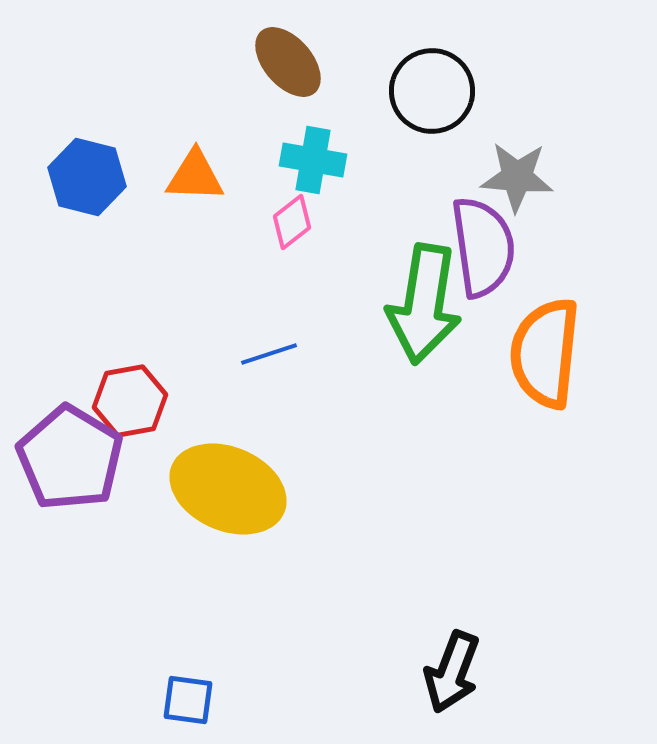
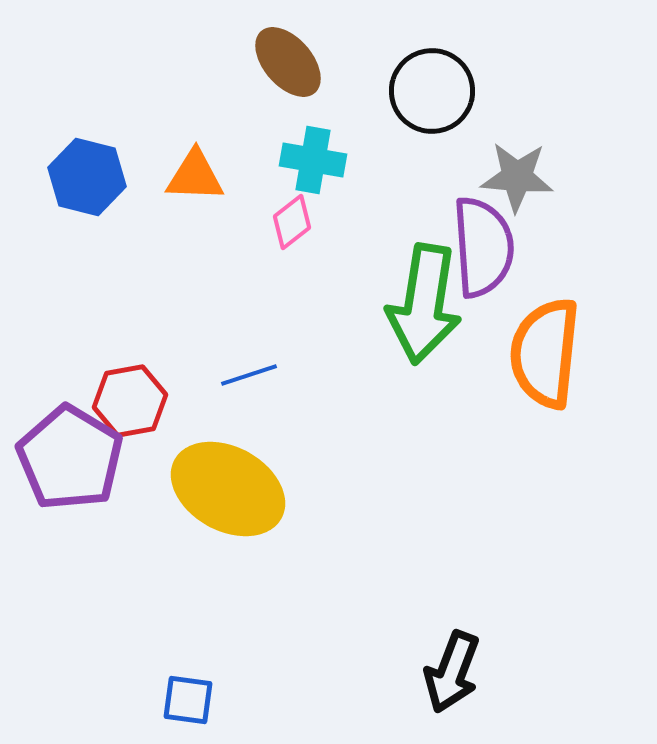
purple semicircle: rotated 4 degrees clockwise
blue line: moved 20 px left, 21 px down
yellow ellipse: rotated 6 degrees clockwise
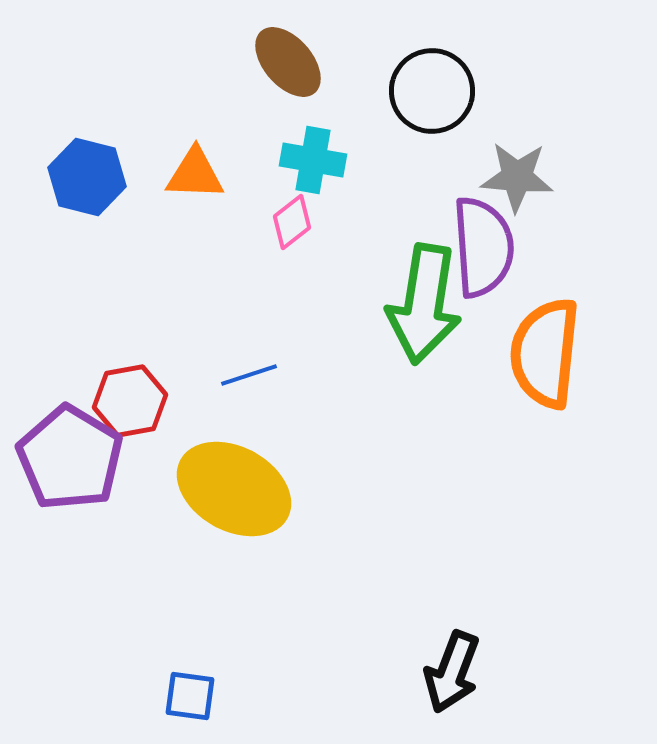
orange triangle: moved 2 px up
yellow ellipse: moved 6 px right
blue square: moved 2 px right, 4 px up
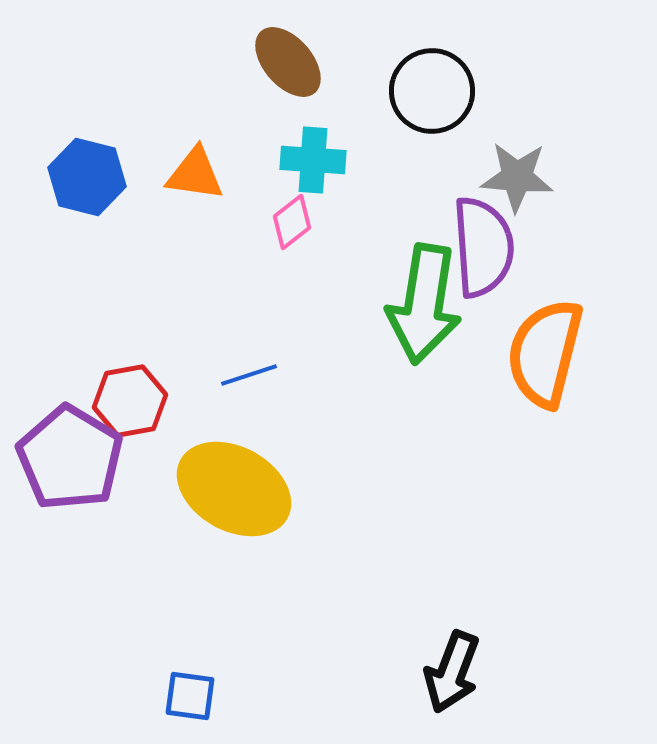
cyan cross: rotated 6 degrees counterclockwise
orange triangle: rotated 6 degrees clockwise
orange semicircle: rotated 8 degrees clockwise
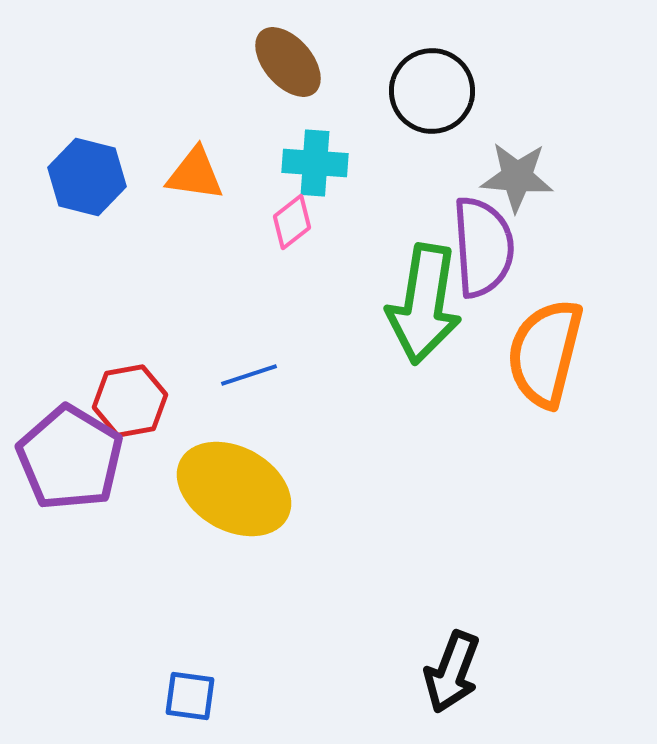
cyan cross: moved 2 px right, 3 px down
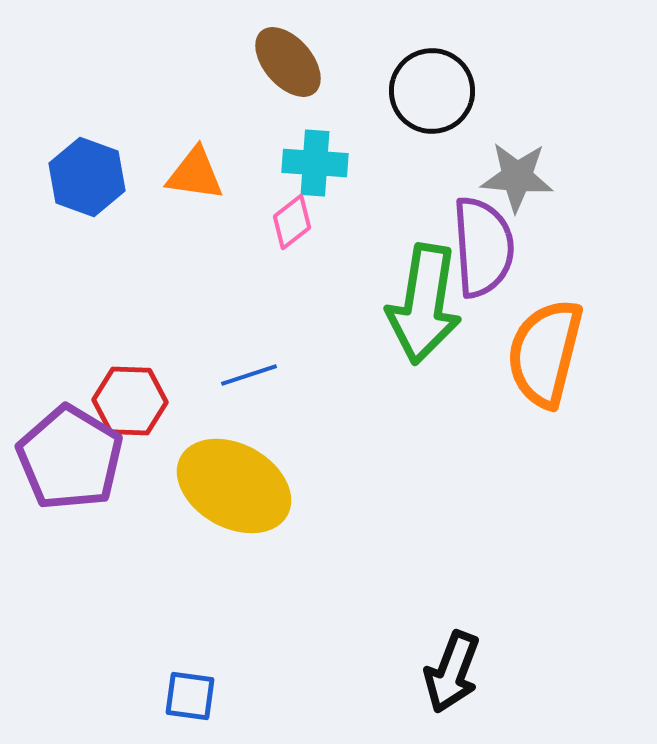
blue hexagon: rotated 6 degrees clockwise
red hexagon: rotated 12 degrees clockwise
yellow ellipse: moved 3 px up
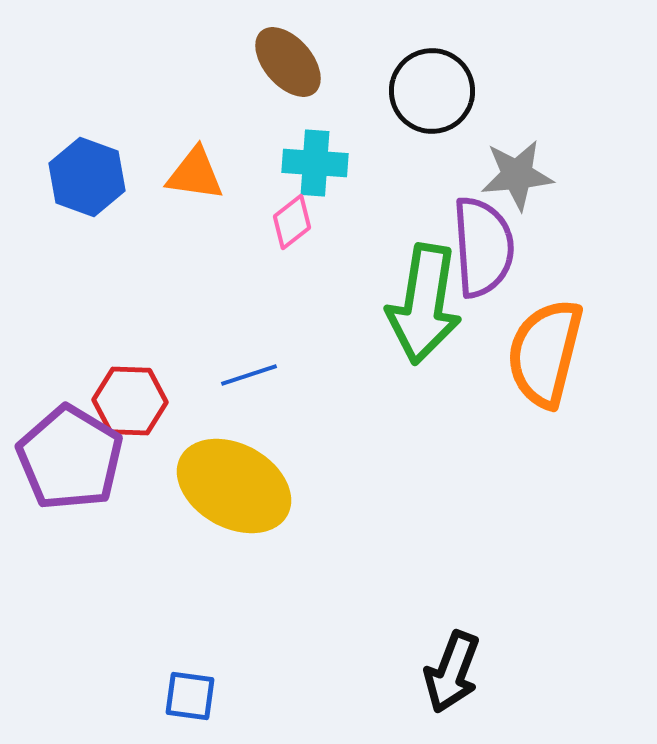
gray star: moved 2 px up; rotated 10 degrees counterclockwise
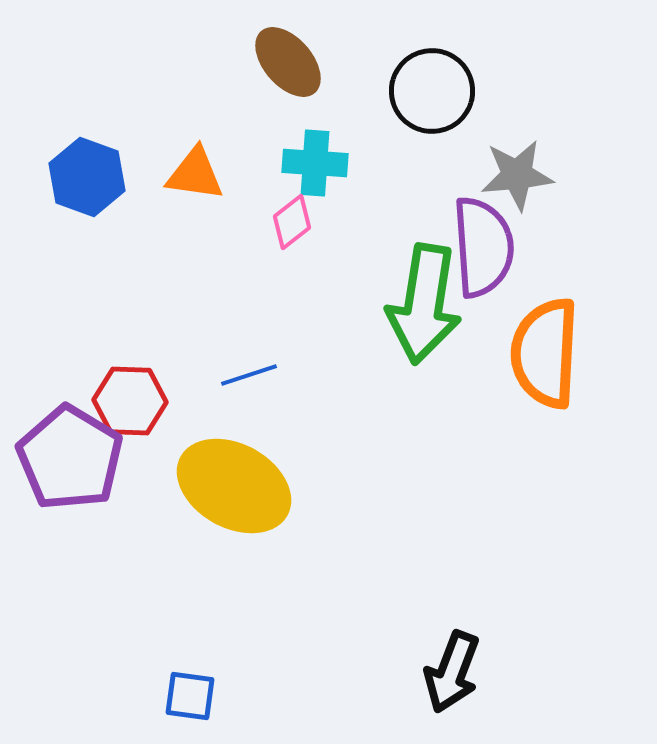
orange semicircle: rotated 11 degrees counterclockwise
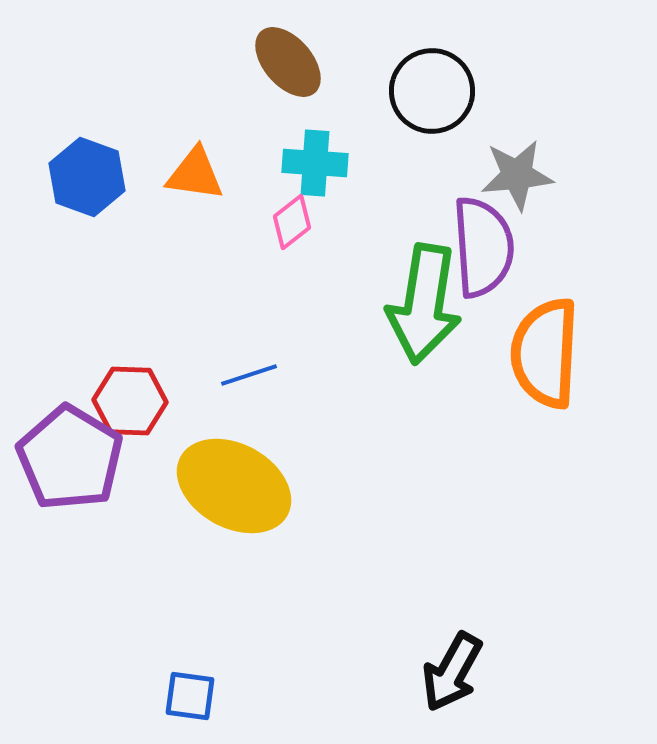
black arrow: rotated 8 degrees clockwise
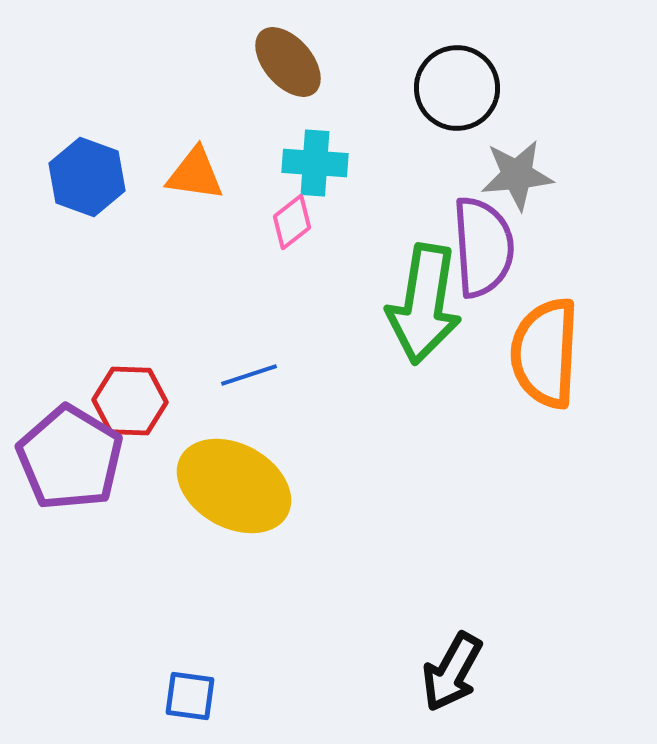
black circle: moved 25 px right, 3 px up
